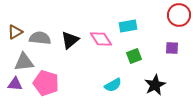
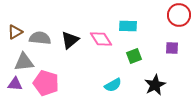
cyan rectangle: rotated 12 degrees clockwise
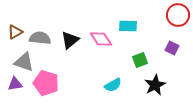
red circle: moved 1 px left
purple square: rotated 24 degrees clockwise
green square: moved 6 px right, 4 px down
gray triangle: rotated 25 degrees clockwise
purple triangle: rotated 14 degrees counterclockwise
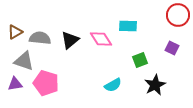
gray triangle: moved 1 px up
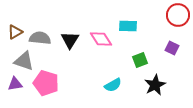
black triangle: rotated 18 degrees counterclockwise
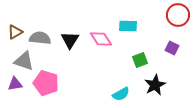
cyan semicircle: moved 8 px right, 9 px down
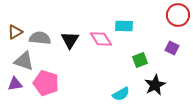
cyan rectangle: moved 4 px left
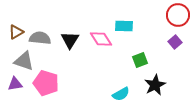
brown triangle: moved 1 px right
purple square: moved 3 px right, 6 px up; rotated 24 degrees clockwise
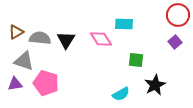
cyan rectangle: moved 2 px up
black triangle: moved 4 px left
green square: moved 4 px left; rotated 28 degrees clockwise
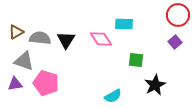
cyan semicircle: moved 8 px left, 2 px down
